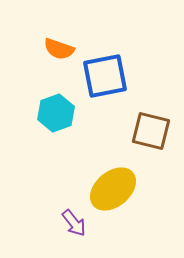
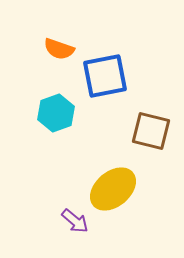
purple arrow: moved 1 px right, 2 px up; rotated 12 degrees counterclockwise
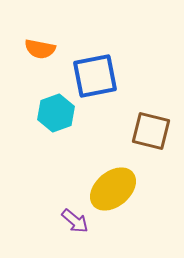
orange semicircle: moved 19 px left; rotated 8 degrees counterclockwise
blue square: moved 10 px left
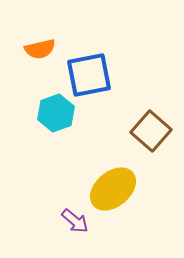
orange semicircle: rotated 24 degrees counterclockwise
blue square: moved 6 px left, 1 px up
brown square: rotated 27 degrees clockwise
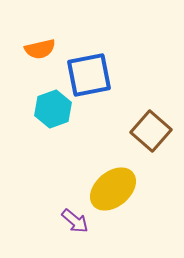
cyan hexagon: moved 3 px left, 4 px up
